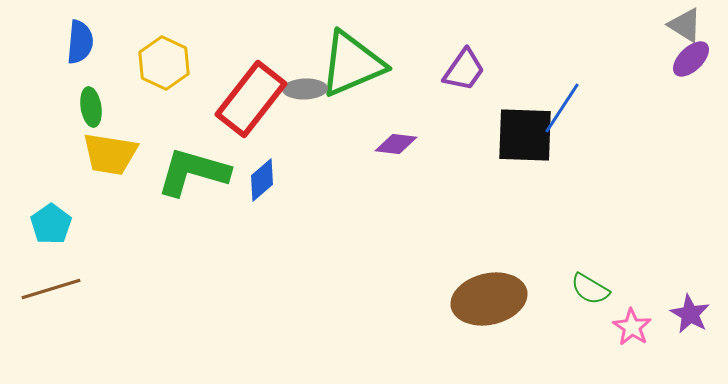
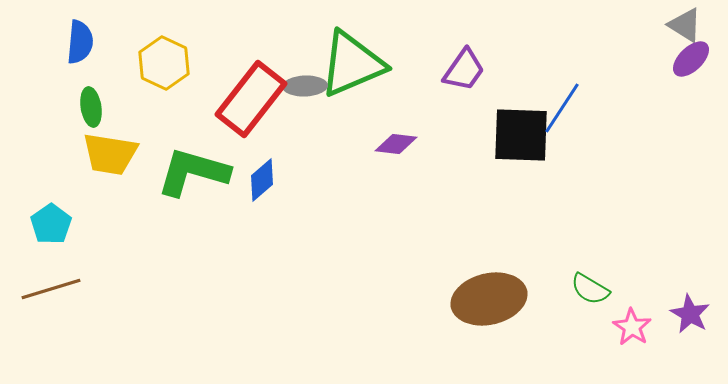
gray ellipse: moved 3 px up
black square: moved 4 px left
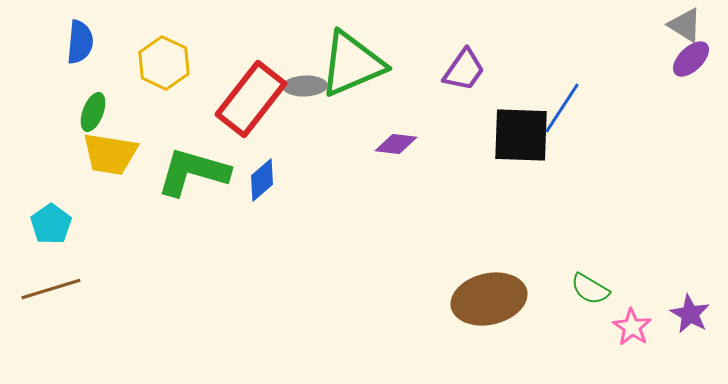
green ellipse: moved 2 px right, 5 px down; rotated 30 degrees clockwise
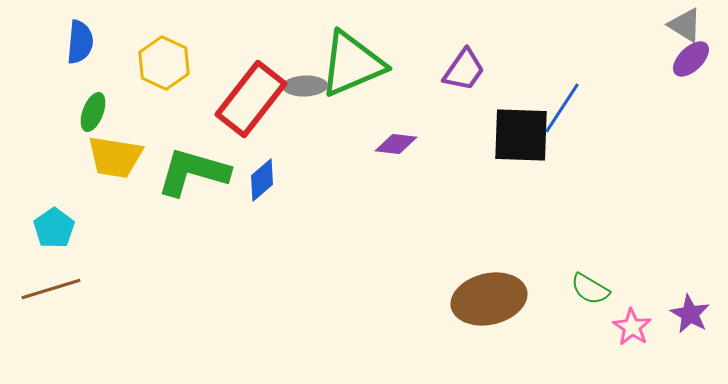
yellow trapezoid: moved 5 px right, 3 px down
cyan pentagon: moved 3 px right, 4 px down
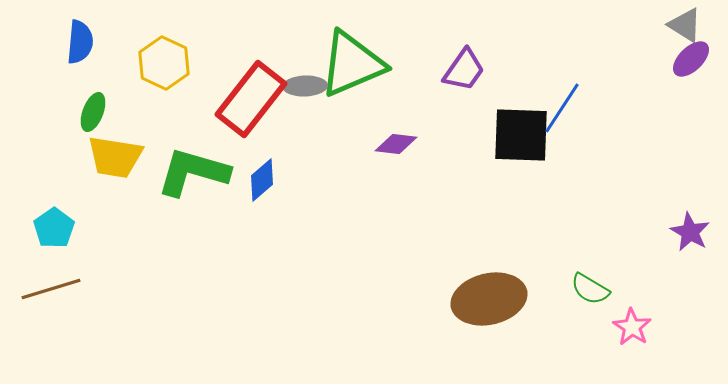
purple star: moved 82 px up
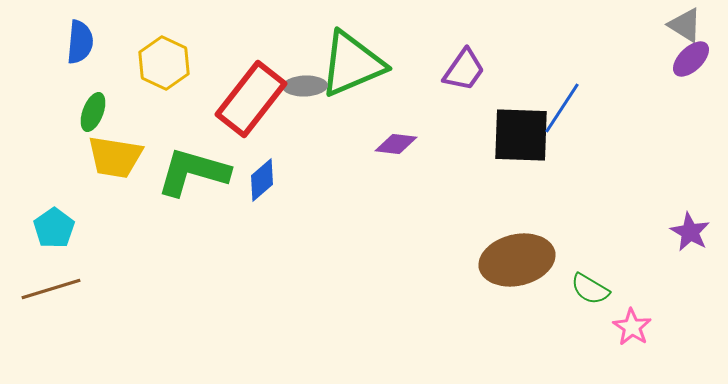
brown ellipse: moved 28 px right, 39 px up
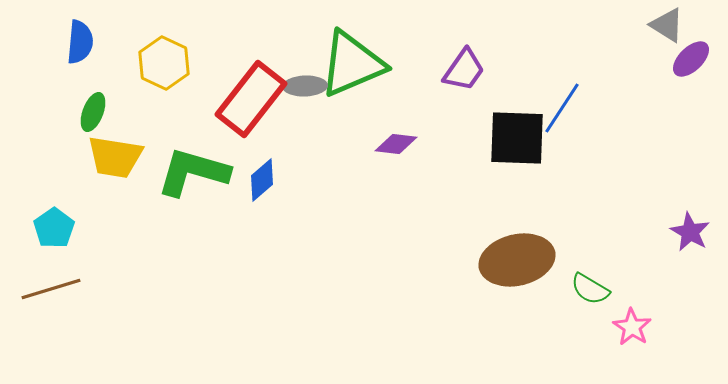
gray triangle: moved 18 px left
black square: moved 4 px left, 3 px down
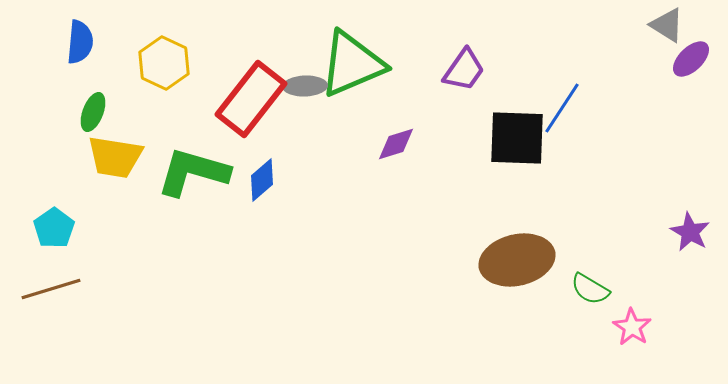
purple diamond: rotated 24 degrees counterclockwise
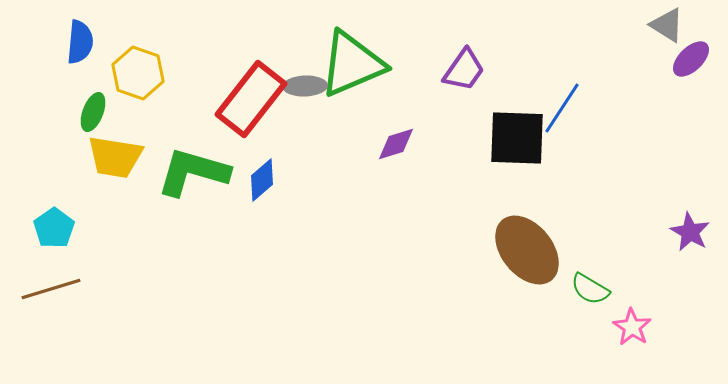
yellow hexagon: moved 26 px left, 10 px down; rotated 6 degrees counterclockwise
brown ellipse: moved 10 px right, 10 px up; rotated 64 degrees clockwise
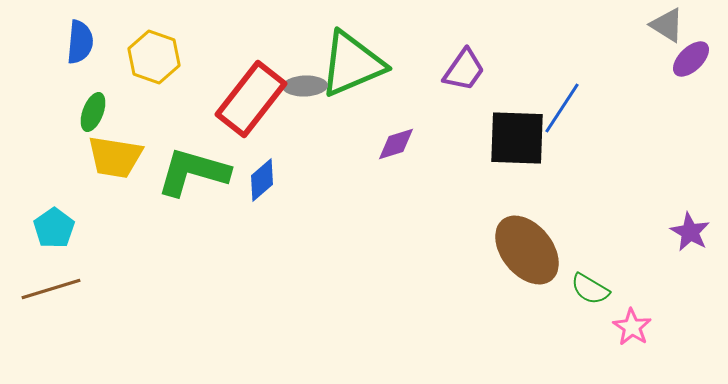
yellow hexagon: moved 16 px right, 16 px up
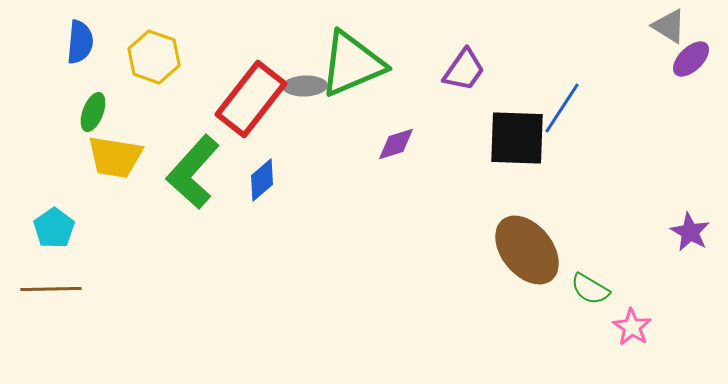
gray triangle: moved 2 px right, 1 px down
green L-shape: rotated 64 degrees counterclockwise
brown line: rotated 16 degrees clockwise
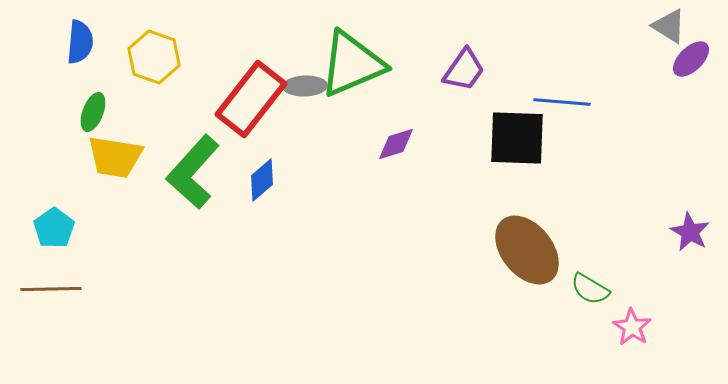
blue line: moved 6 px up; rotated 62 degrees clockwise
